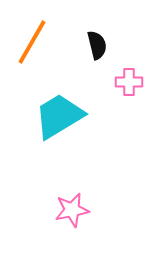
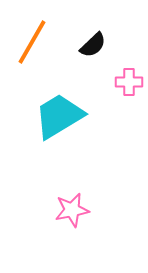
black semicircle: moved 4 px left; rotated 60 degrees clockwise
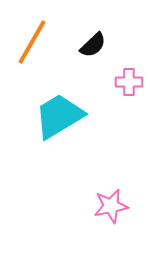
pink star: moved 39 px right, 4 px up
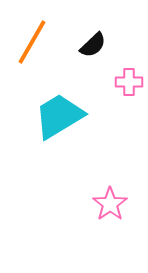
pink star: moved 1 px left, 2 px up; rotated 24 degrees counterclockwise
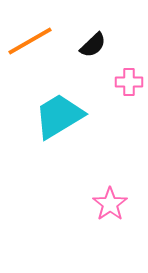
orange line: moved 2 px left, 1 px up; rotated 30 degrees clockwise
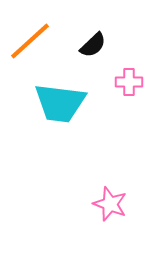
orange line: rotated 12 degrees counterclockwise
cyan trapezoid: moved 1 px right, 13 px up; rotated 142 degrees counterclockwise
pink star: rotated 16 degrees counterclockwise
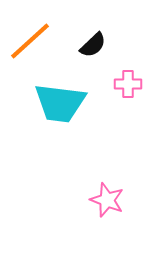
pink cross: moved 1 px left, 2 px down
pink star: moved 3 px left, 4 px up
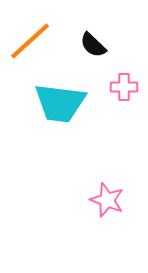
black semicircle: rotated 88 degrees clockwise
pink cross: moved 4 px left, 3 px down
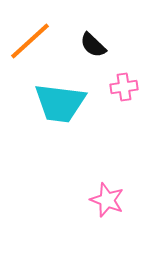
pink cross: rotated 8 degrees counterclockwise
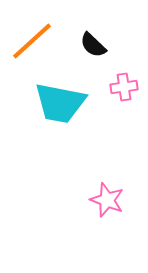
orange line: moved 2 px right
cyan trapezoid: rotated 4 degrees clockwise
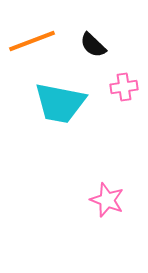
orange line: rotated 21 degrees clockwise
